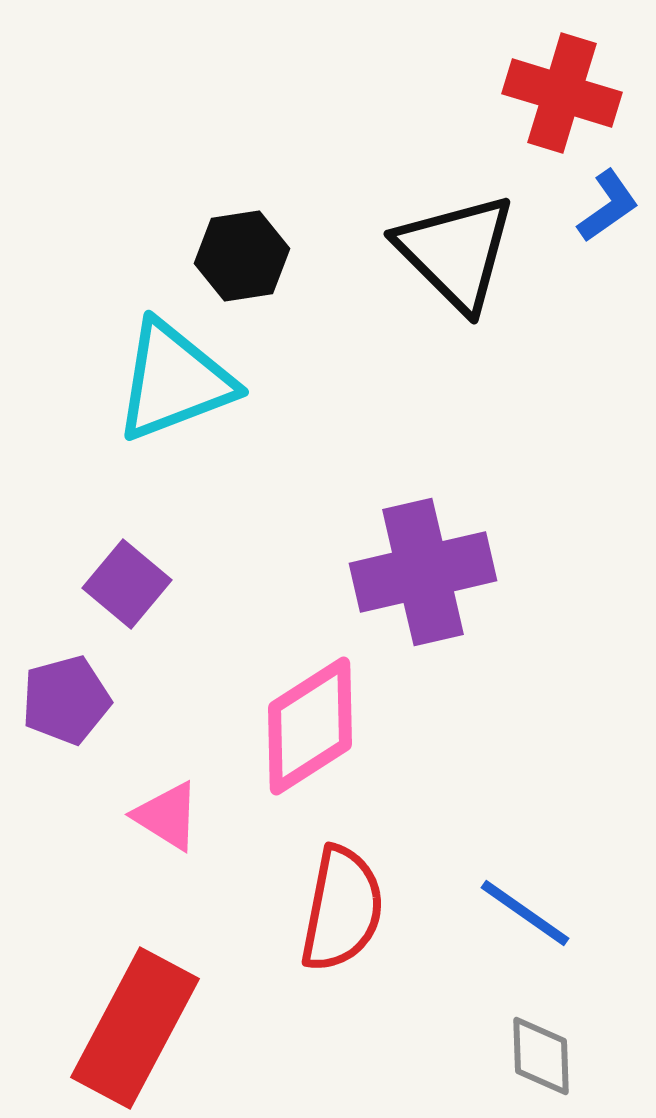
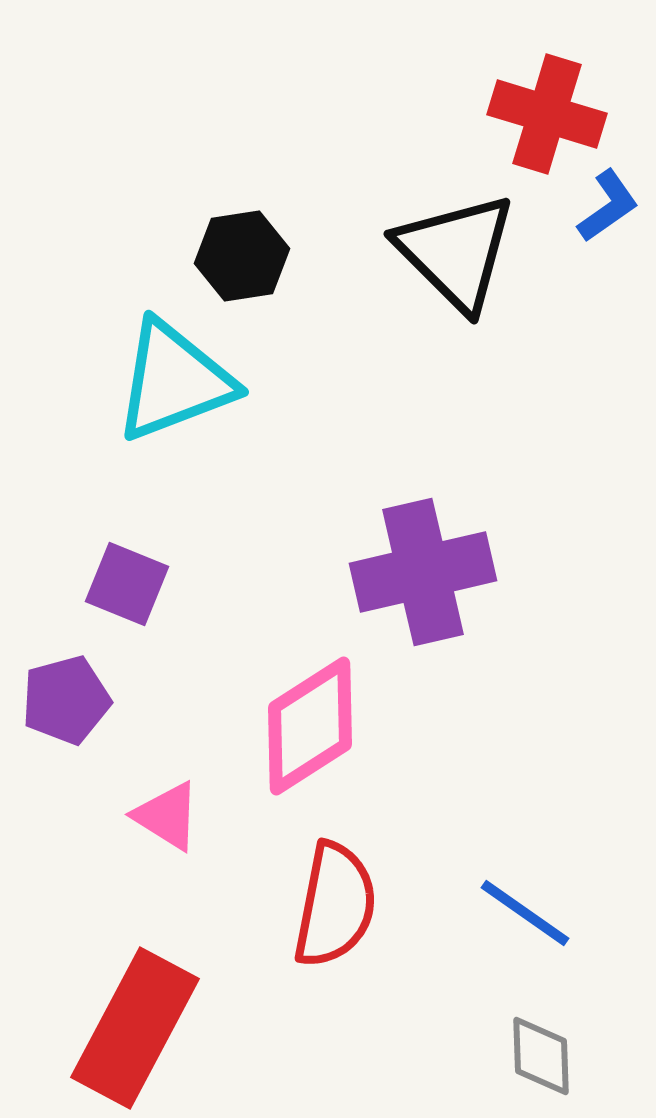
red cross: moved 15 px left, 21 px down
purple square: rotated 18 degrees counterclockwise
red semicircle: moved 7 px left, 4 px up
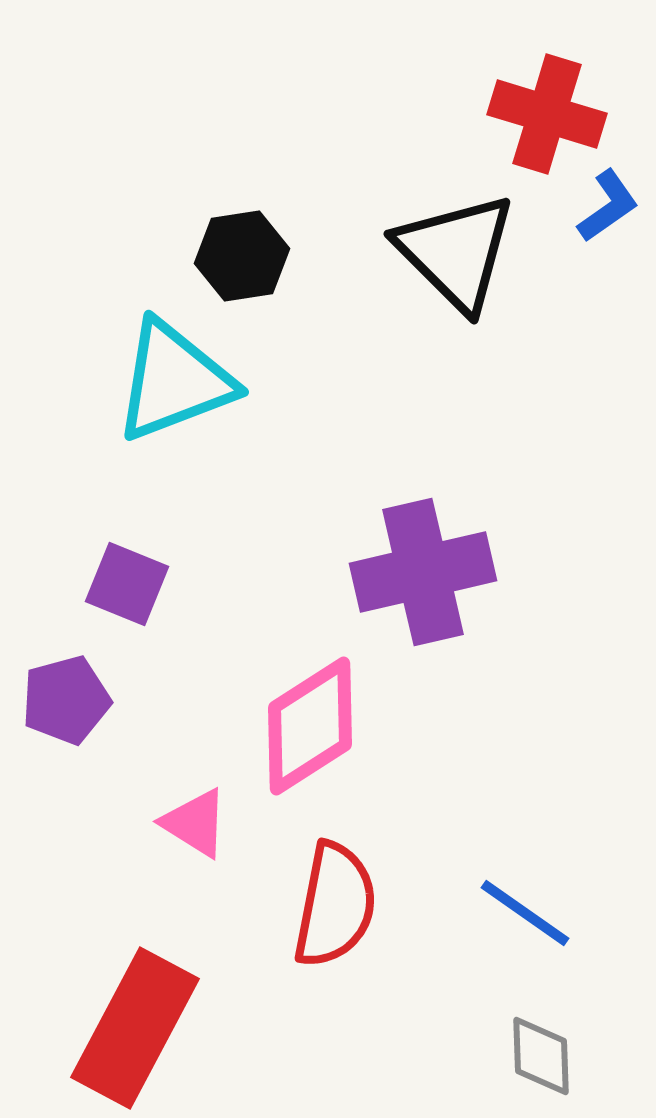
pink triangle: moved 28 px right, 7 px down
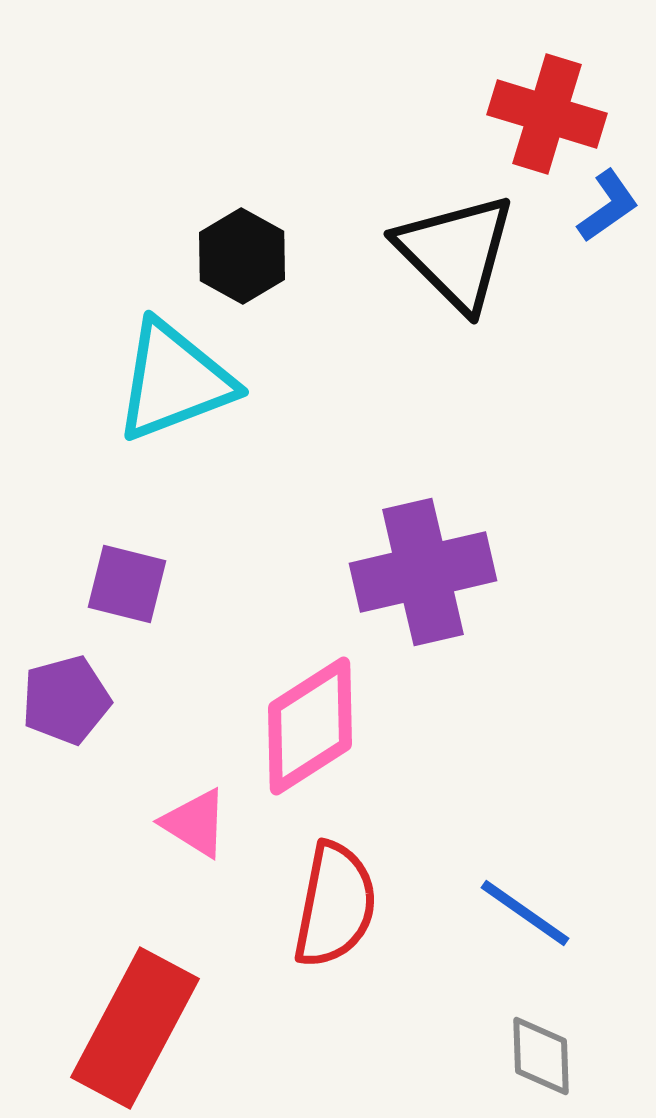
black hexagon: rotated 22 degrees counterclockwise
purple square: rotated 8 degrees counterclockwise
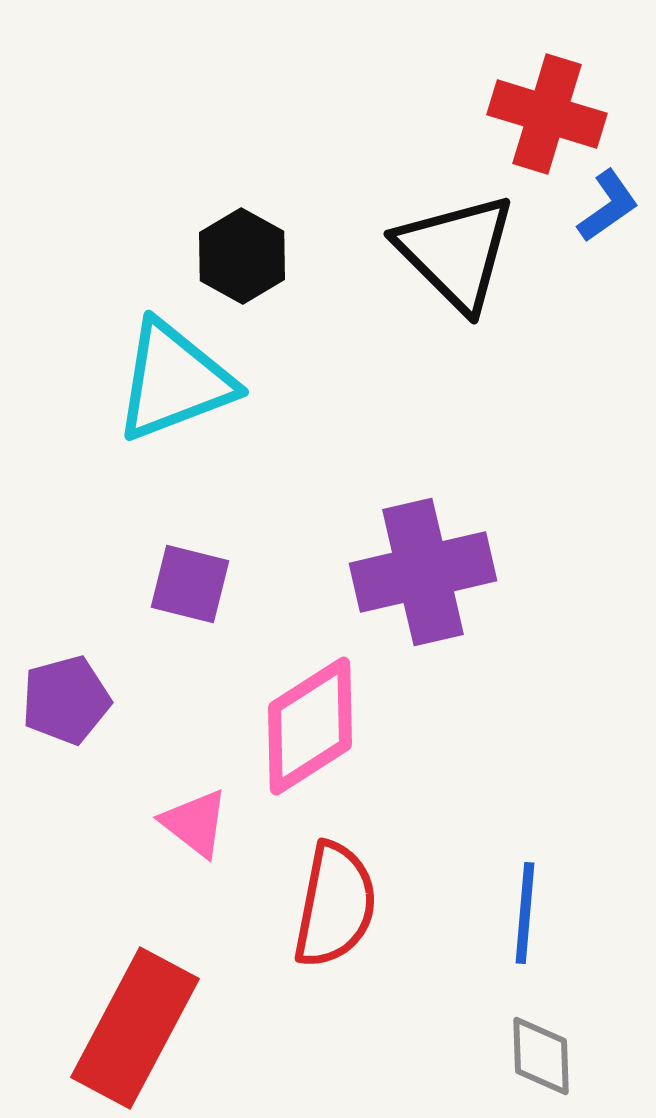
purple square: moved 63 px right
pink triangle: rotated 6 degrees clockwise
blue line: rotated 60 degrees clockwise
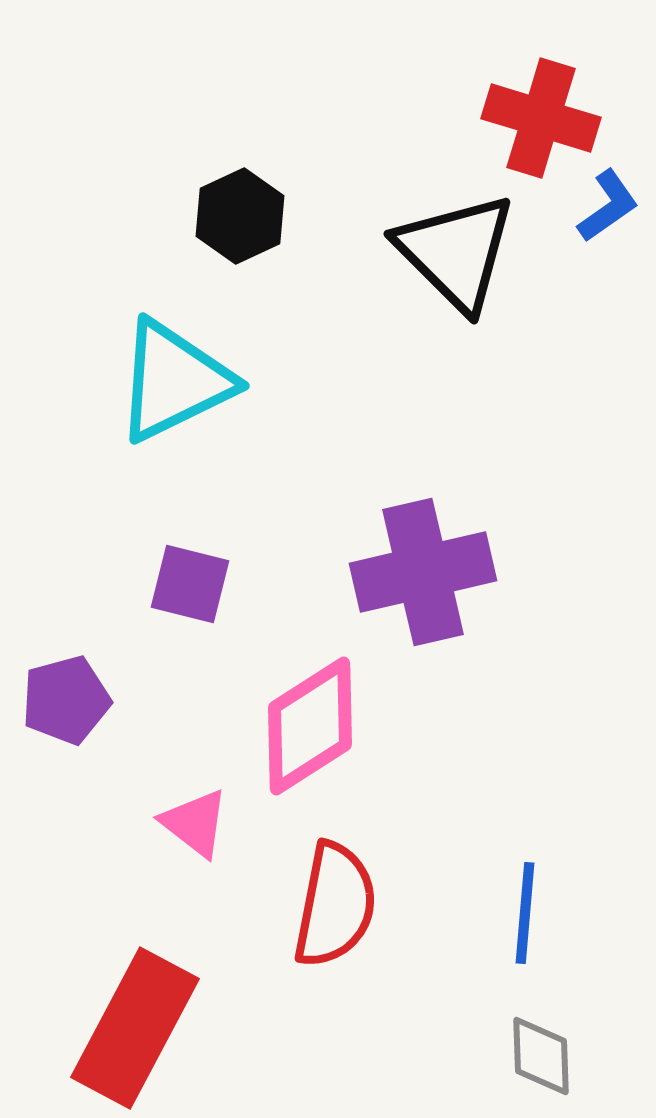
red cross: moved 6 px left, 4 px down
black hexagon: moved 2 px left, 40 px up; rotated 6 degrees clockwise
cyan triangle: rotated 5 degrees counterclockwise
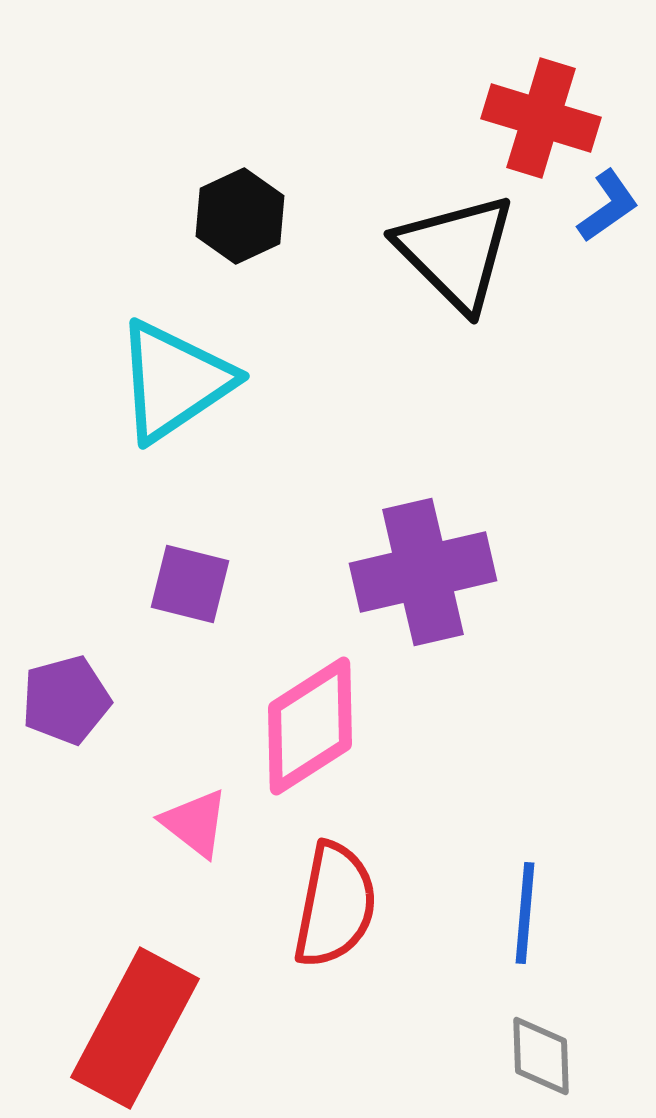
cyan triangle: rotated 8 degrees counterclockwise
